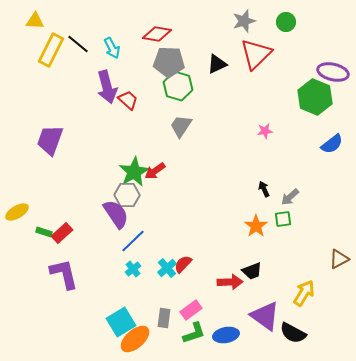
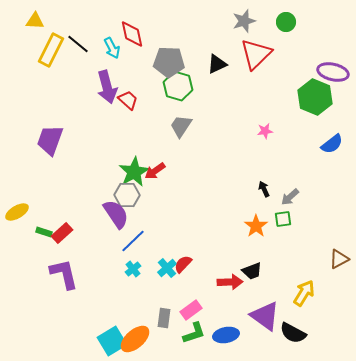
red diamond at (157, 34): moved 25 px left; rotated 68 degrees clockwise
cyan square at (121, 322): moved 9 px left, 19 px down
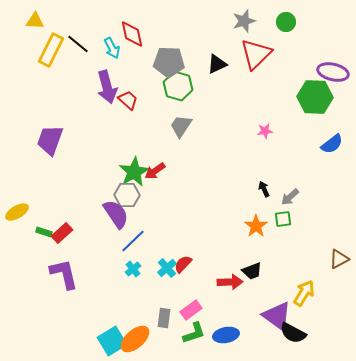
green hexagon at (315, 97): rotated 20 degrees counterclockwise
purple triangle at (265, 316): moved 12 px right
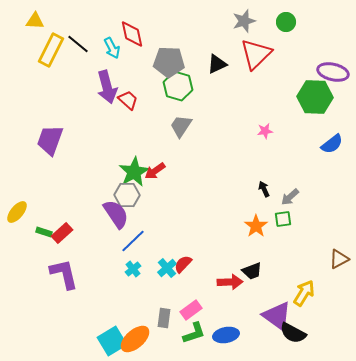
yellow ellipse at (17, 212): rotated 20 degrees counterclockwise
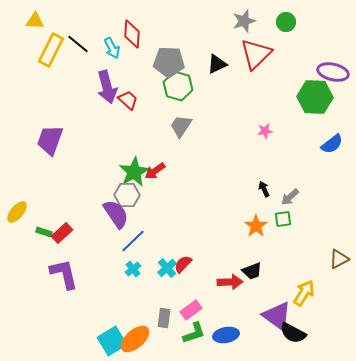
red diamond at (132, 34): rotated 16 degrees clockwise
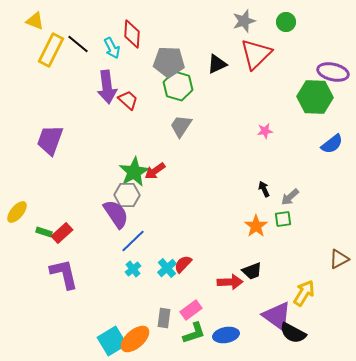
yellow triangle at (35, 21): rotated 18 degrees clockwise
purple arrow at (107, 87): rotated 8 degrees clockwise
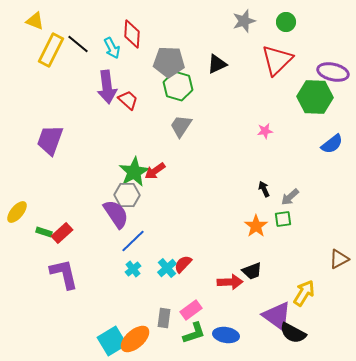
red triangle at (256, 54): moved 21 px right, 6 px down
blue ellipse at (226, 335): rotated 20 degrees clockwise
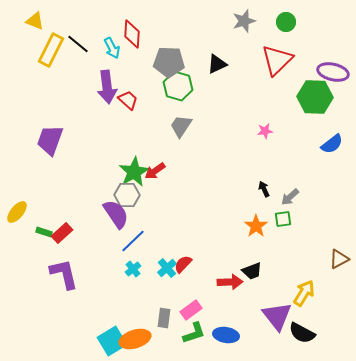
purple triangle at (277, 316): rotated 16 degrees clockwise
black semicircle at (293, 333): moved 9 px right
orange ellipse at (135, 339): rotated 24 degrees clockwise
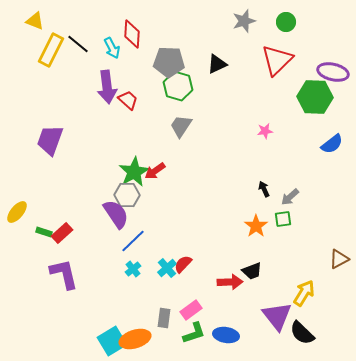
black semicircle at (302, 333): rotated 16 degrees clockwise
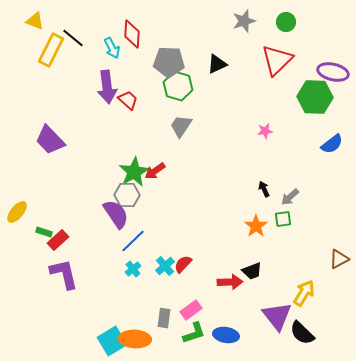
black line at (78, 44): moved 5 px left, 6 px up
purple trapezoid at (50, 140): rotated 64 degrees counterclockwise
red rectangle at (62, 233): moved 4 px left, 7 px down
cyan cross at (167, 268): moved 2 px left, 2 px up
orange ellipse at (135, 339): rotated 20 degrees clockwise
